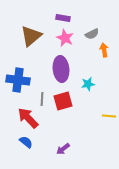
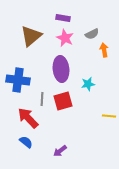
purple arrow: moved 3 px left, 2 px down
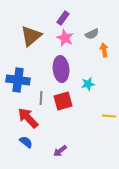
purple rectangle: rotated 64 degrees counterclockwise
gray line: moved 1 px left, 1 px up
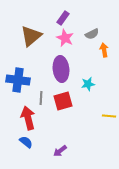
red arrow: rotated 30 degrees clockwise
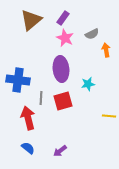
brown triangle: moved 16 px up
orange arrow: moved 2 px right
blue semicircle: moved 2 px right, 6 px down
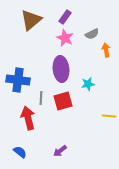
purple rectangle: moved 2 px right, 1 px up
blue semicircle: moved 8 px left, 4 px down
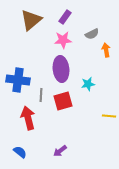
pink star: moved 2 px left, 2 px down; rotated 30 degrees counterclockwise
gray line: moved 3 px up
